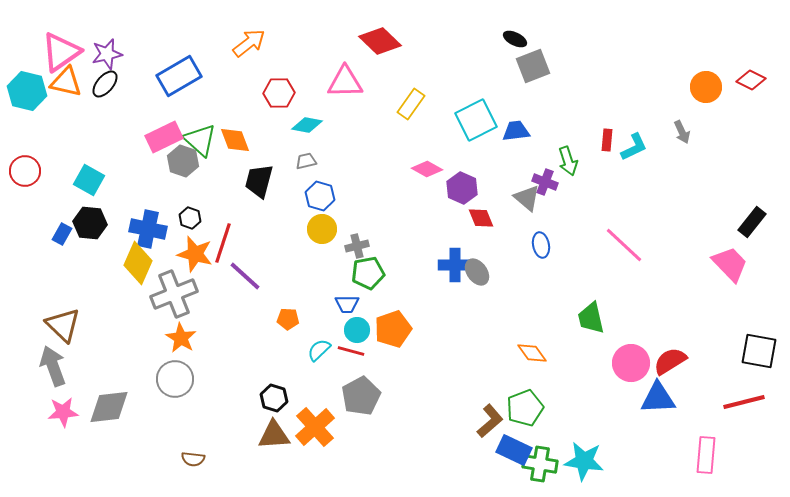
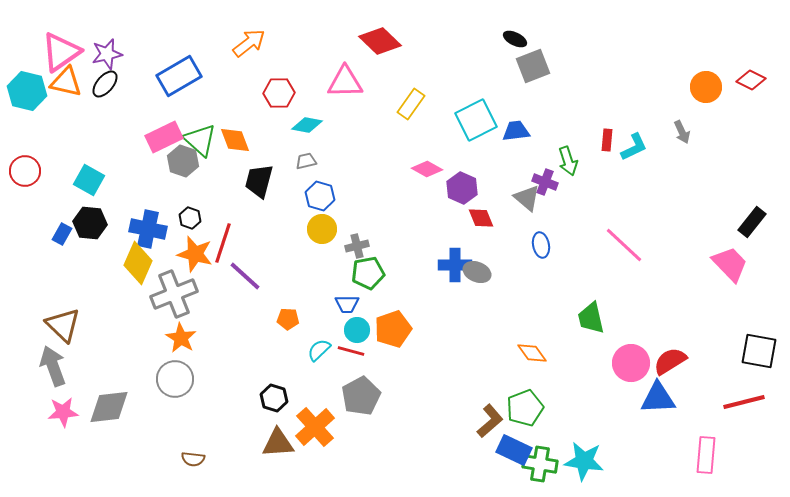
gray ellipse at (477, 272): rotated 32 degrees counterclockwise
brown triangle at (274, 435): moved 4 px right, 8 px down
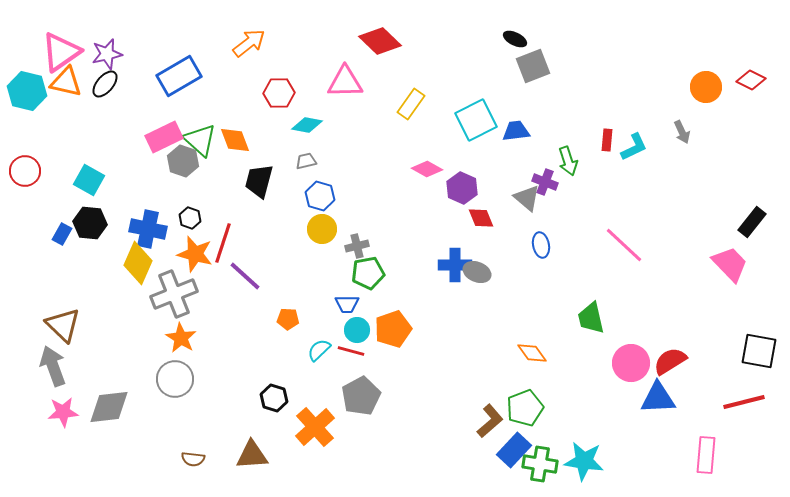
brown triangle at (278, 443): moved 26 px left, 12 px down
blue rectangle at (514, 450): rotated 72 degrees counterclockwise
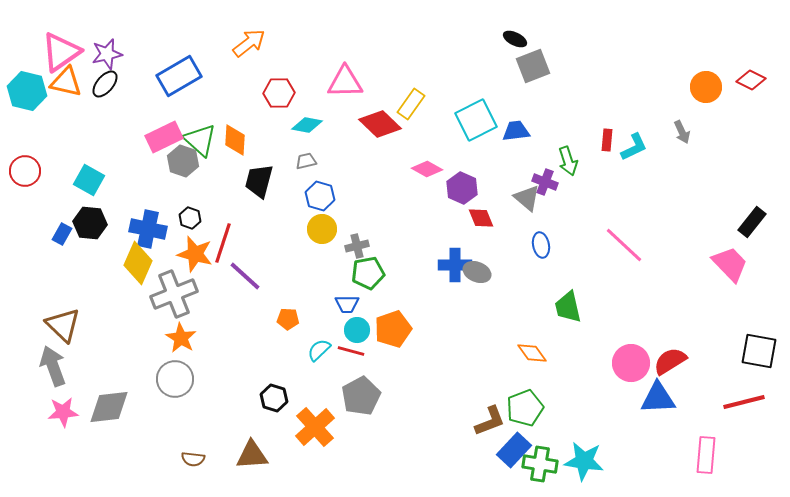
red diamond at (380, 41): moved 83 px down
orange diamond at (235, 140): rotated 24 degrees clockwise
green trapezoid at (591, 318): moved 23 px left, 11 px up
brown L-shape at (490, 421): rotated 20 degrees clockwise
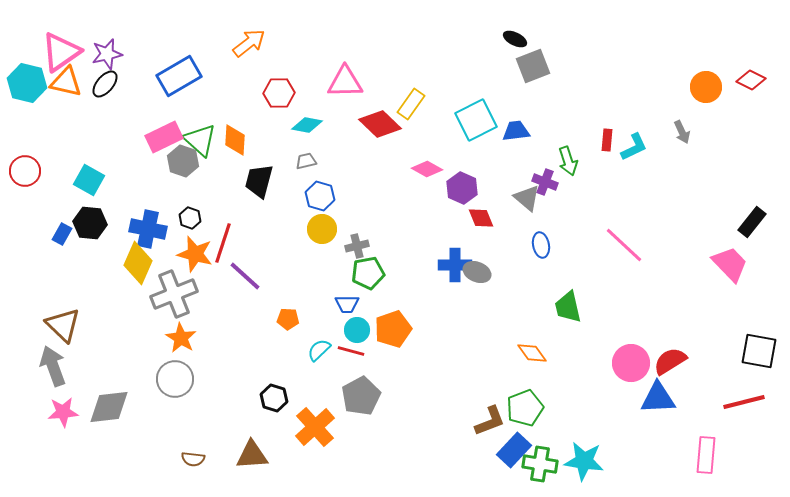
cyan hexagon at (27, 91): moved 8 px up
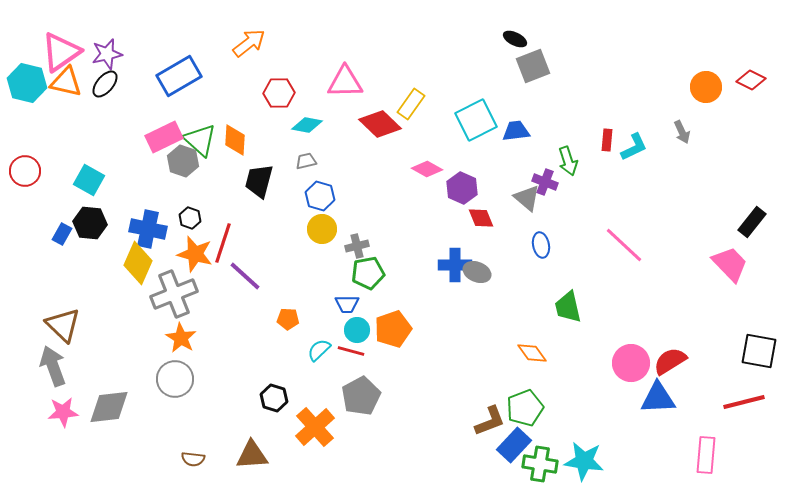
blue rectangle at (514, 450): moved 5 px up
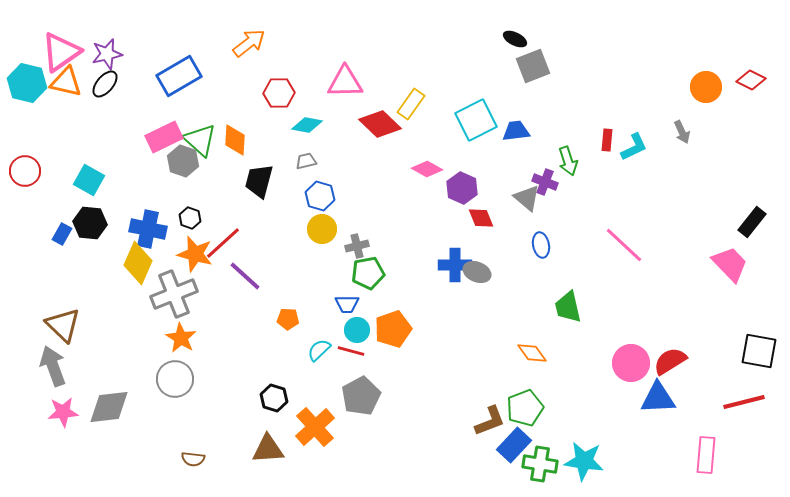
red line at (223, 243): rotated 30 degrees clockwise
brown triangle at (252, 455): moved 16 px right, 6 px up
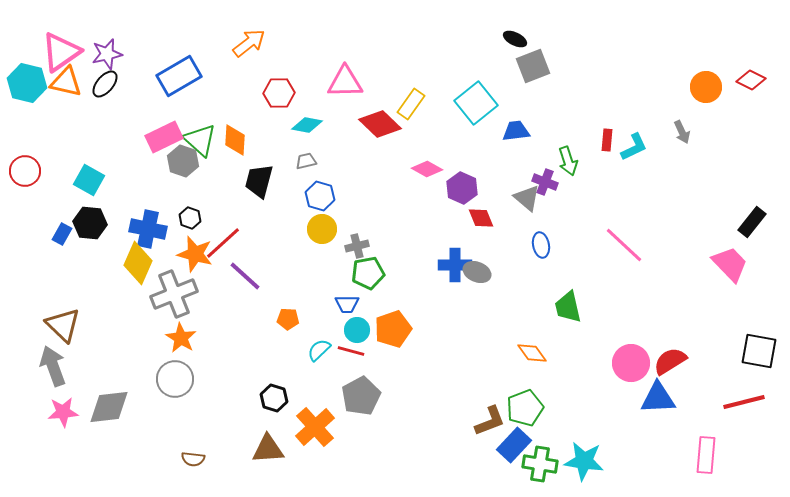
cyan square at (476, 120): moved 17 px up; rotated 12 degrees counterclockwise
